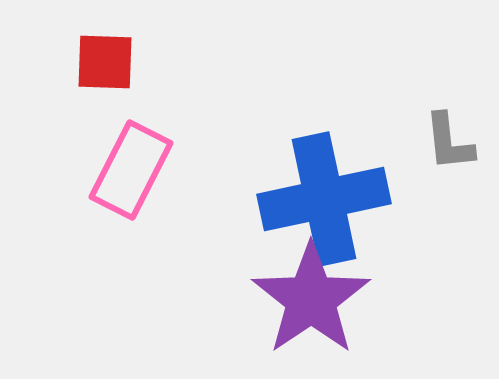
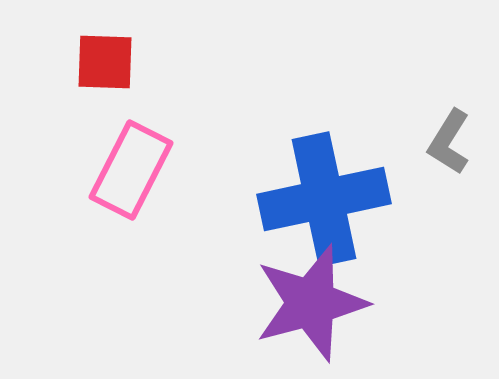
gray L-shape: rotated 38 degrees clockwise
purple star: moved 4 px down; rotated 19 degrees clockwise
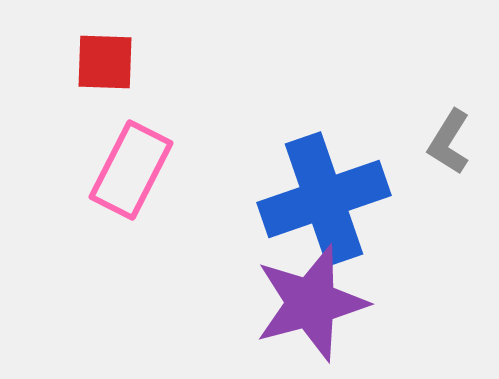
blue cross: rotated 7 degrees counterclockwise
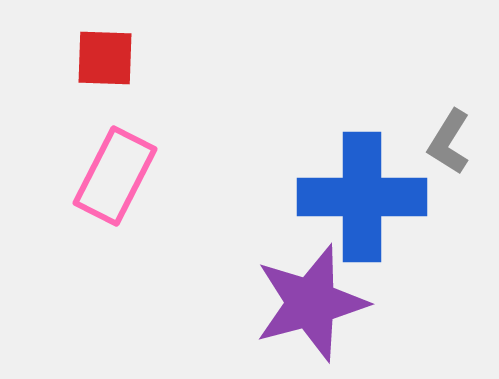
red square: moved 4 px up
pink rectangle: moved 16 px left, 6 px down
blue cross: moved 38 px right, 2 px up; rotated 19 degrees clockwise
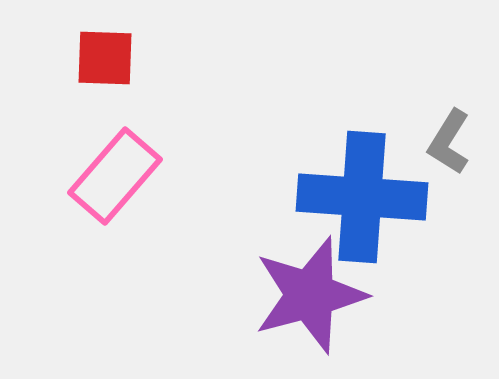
pink rectangle: rotated 14 degrees clockwise
blue cross: rotated 4 degrees clockwise
purple star: moved 1 px left, 8 px up
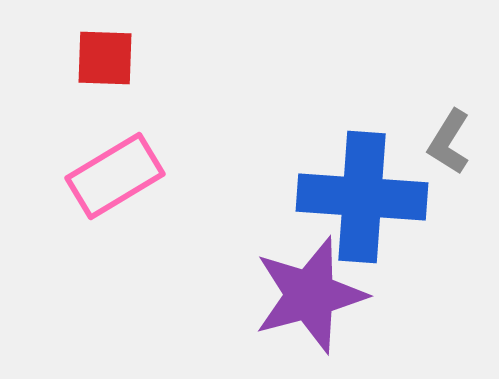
pink rectangle: rotated 18 degrees clockwise
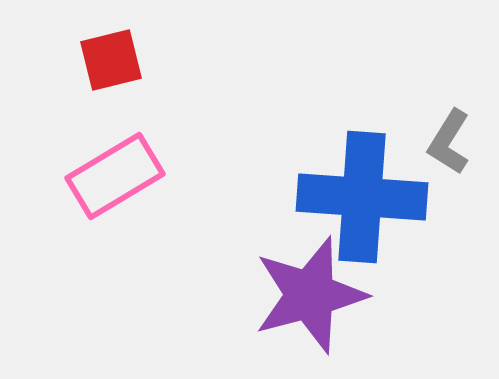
red square: moved 6 px right, 2 px down; rotated 16 degrees counterclockwise
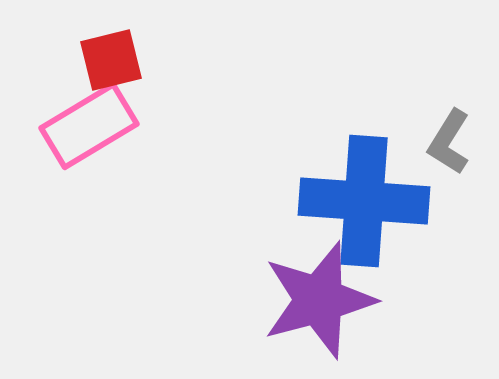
pink rectangle: moved 26 px left, 50 px up
blue cross: moved 2 px right, 4 px down
purple star: moved 9 px right, 5 px down
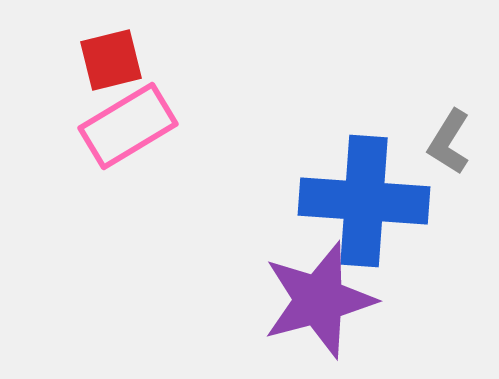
pink rectangle: moved 39 px right
